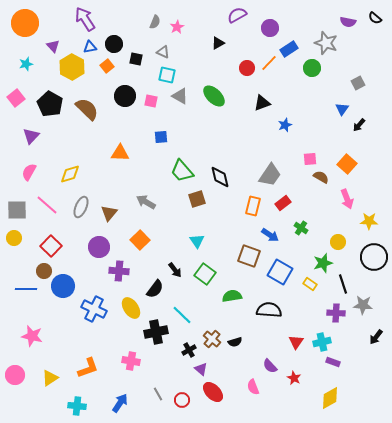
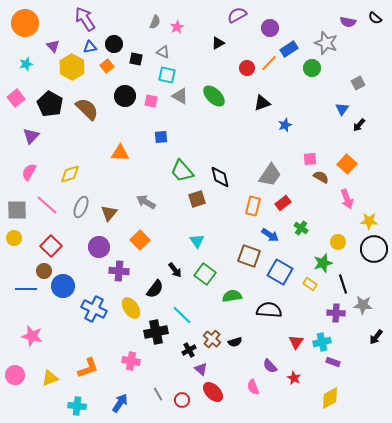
black circle at (374, 257): moved 8 px up
yellow triangle at (50, 378): rotated 12 degrees clockwise
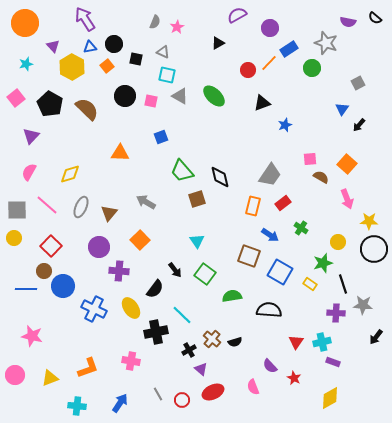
red circle at (247, 68): moved 1 px right, 2 px down
blue square at (161, 137): rotated 16 degrees counterclockwise
red ellipse at (213, 392): rotated 70 degrees counterclockwise
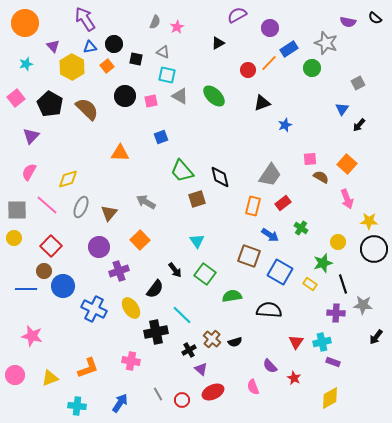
pink square at (151, 101): rotated 24 degrees counterclockwise
yellow diamond at (70, 174): moved 2 px left, 5 px down
purple cross at (119, 271): rotated 24 degrees counterclockwise
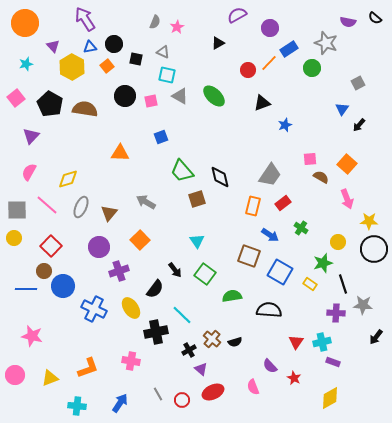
brown semicircle at (87, 109): moved 2 px left; rotated 35 degrees counterclockwise
